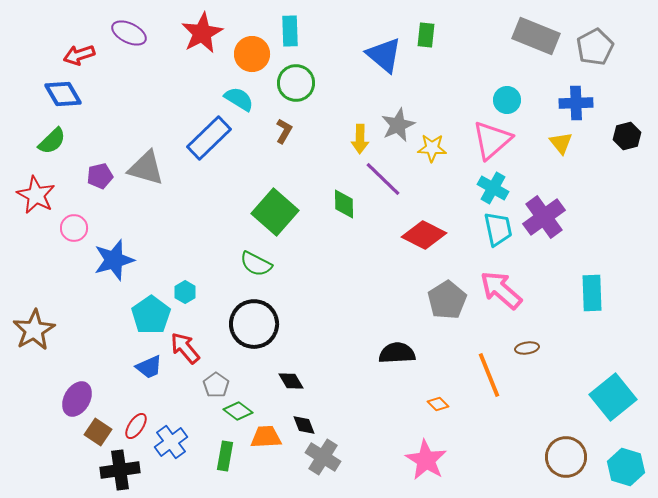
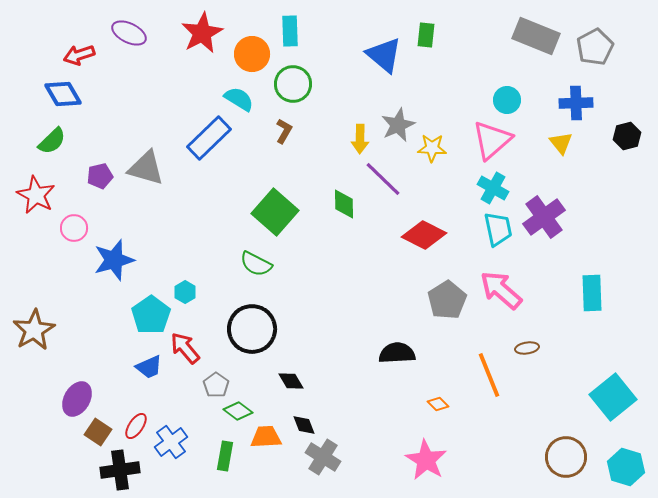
green circle at (296, 83): moved 3 px left, 1 px down
black circle at (254, 324): moved 2 px left, 5 px down
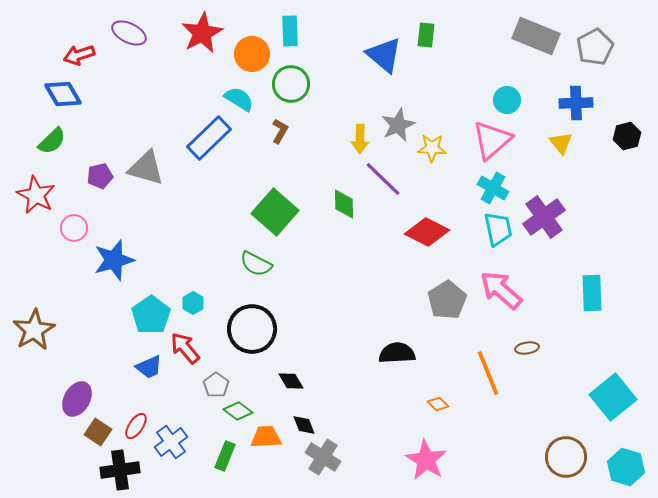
green circle at (293, 84): moved 2 px left
brown L-shape at (284, 131): moved 4 px left
red diamond at (424, 235): moved 3 px right, 3 px up
cyan hexagon at (185, 292): moved 8 px right, 11 px down
orange line at (489, 375): moved 1 px left, 2 px up
green rectangle at (225, 456): rotated 12 degrees clockwise
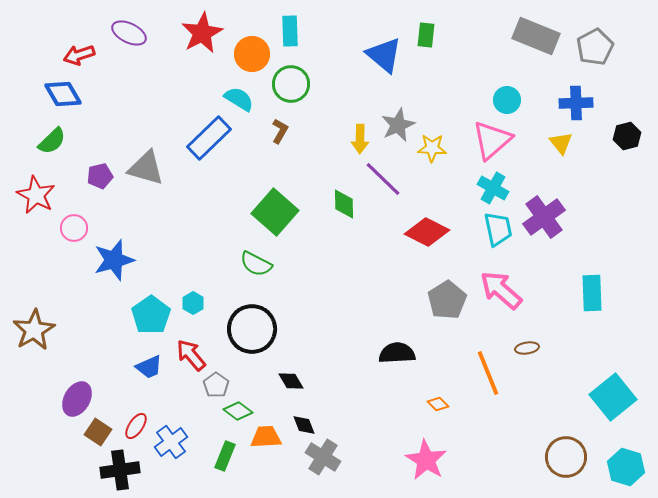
red arrow at (185, 348): moved 6 px right, 7 px down
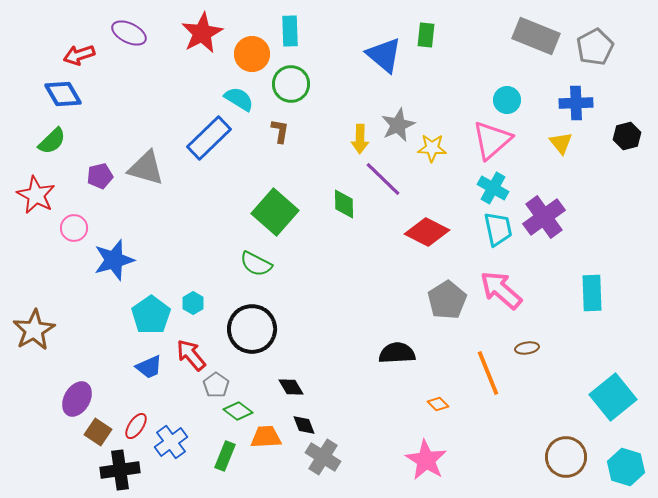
brown L-shape at (280, 131): rotated 20 degrees counterclockwise
black diamond at (291, 381): moved 6 px down
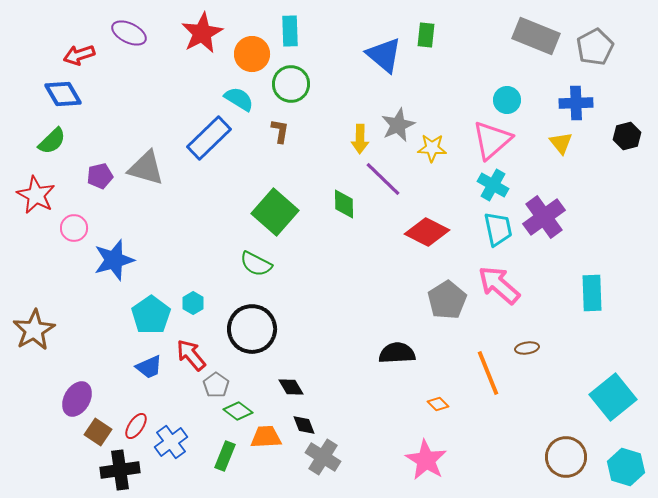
cyan cross at (493, 188): moved 3 px up
pink arrow at (501, 290): moved 2 px left, 5 px up
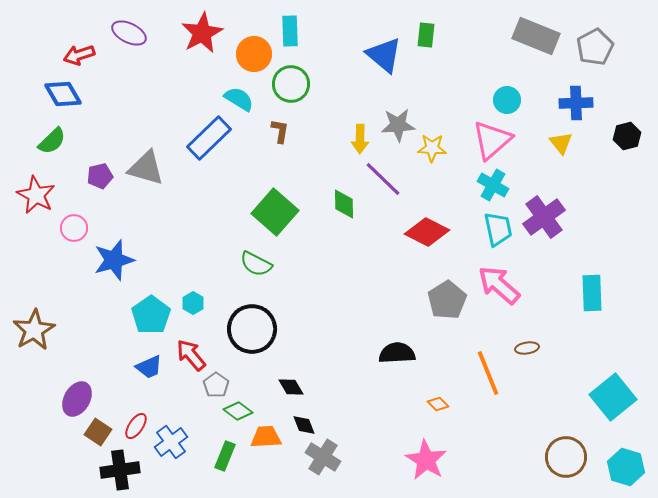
orange circle at (252, 54): moved 2 px right
gray star at (398, 125): rotated 20 degrees clockwise
